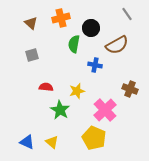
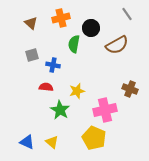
blue cross: moved 42 px left
pink cross: rotated 30 degrees clockwise
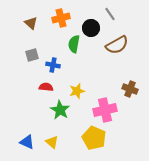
gray line: moved 17 px left
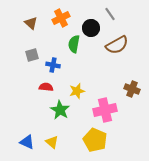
orange cross: rotated 12 degrees counterclockwise
brown cross: moved 2 px right
yellow pentagon: moved 1 px right, 2 px down
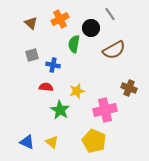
orange cross: moved 1 px left, 1 px down
brown semicircle: moved 3 px left, 5 px down
brown cross: moved 3 px left, 1 px up
yellow pentagon: moved 1 px left, 1 px down
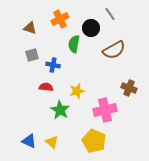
brown triangle: moved 1 px left, 5 px down; rotated 24 degrees counterclockwise
blue triangle: moved 2 px right, 1 px up
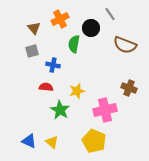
brown triangle: moved 4 px right; rotated 32 degrees clockwise
brown semicircle: moved 11 px right, 5 px up; rotated 50 degrees clockwise
gray square: moved 4 px up
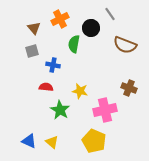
yellow star: moved 3 px right; rotated 28 degrees clockwise
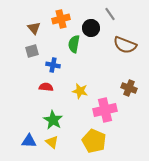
orange cross: moved 1 px right; rotated 12 degrees clockwise
green star: moved 7 px left, 10 px down
blue triangle: rotated 21 degrees counterclockwise
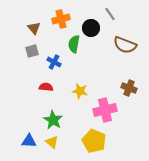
blue cross: moved 1 px right, 3 px up; rotated 16 degrees clockwise
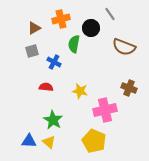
brown triangle: rotated 40 degrees clockwise
brown semicircle: moved 1 px left, 2 px down
yellow triangle: moved 3 px left
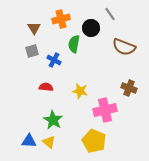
brown triangle: rotated 32 degrees counterclockwise
blue cross: moved 2 px up
